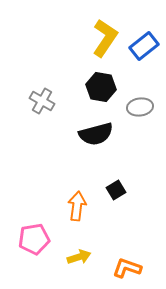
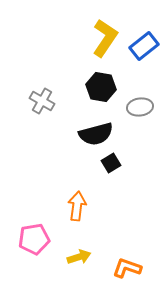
black square: moved 5 px left, 27 px up
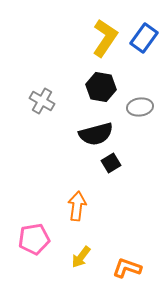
blue rectangle: moved 8 px up; rotated 16 degrees counterclockwise
yellow arrow: moved 2 px right; rotated 145 degrees clockwise
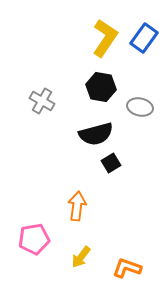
gray ellipse: rotated 20 degrees clockwise
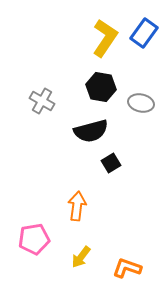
blue rectangle: moved 5 px up
gray ellipse: moved 1 px right, 4 px up
black semicircle: moved 5 px left, 3 px up
